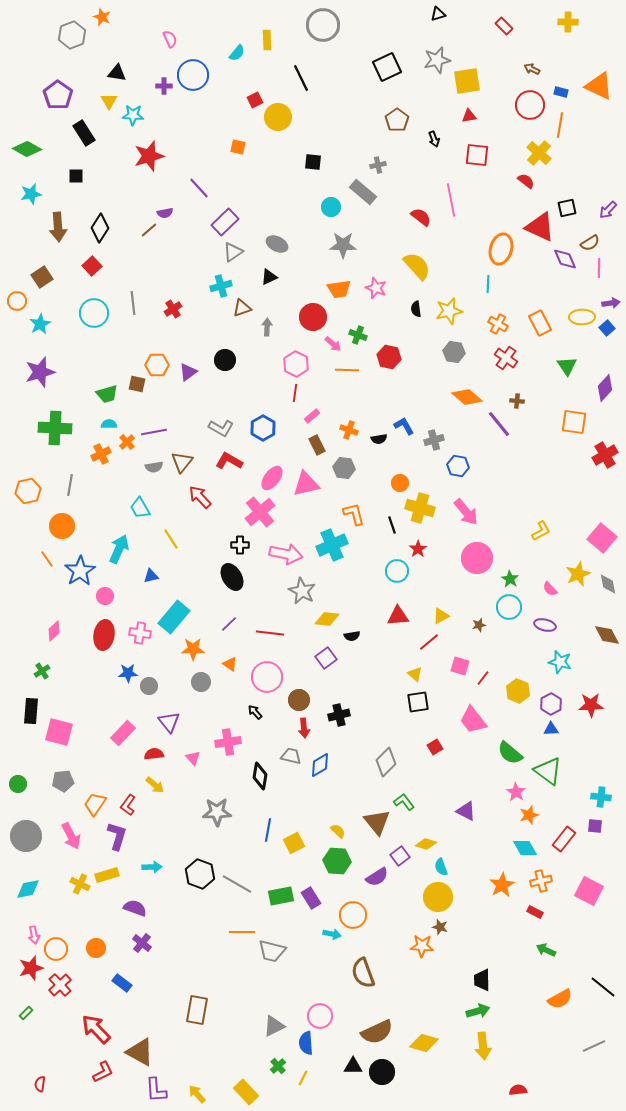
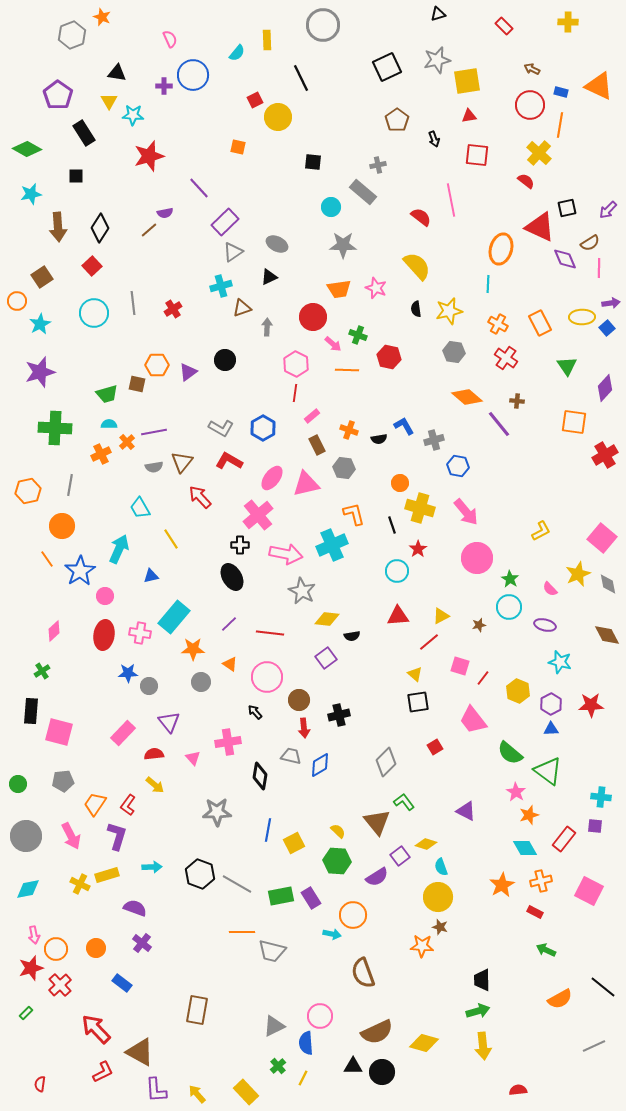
pink cross at (260, 512): moved 2 px left, 3 px down
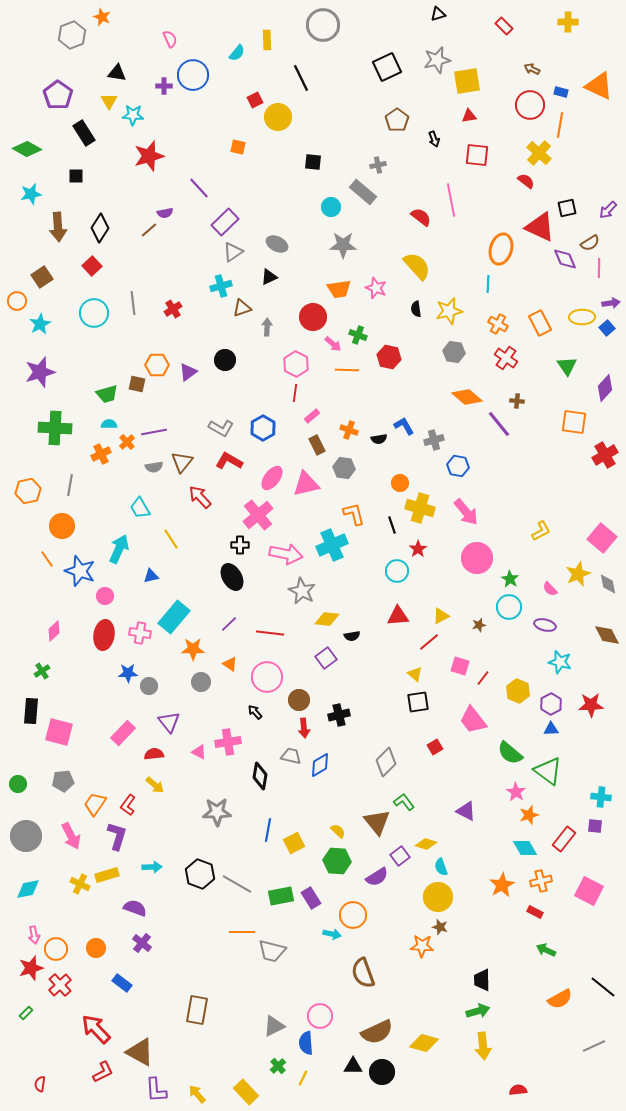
blue star at (80, 571): rotated 20 degrees counterclockwise
pink triangle at (193, 758): moved 6 px right, 6 px up; rotated 21 degrees counterclockwise
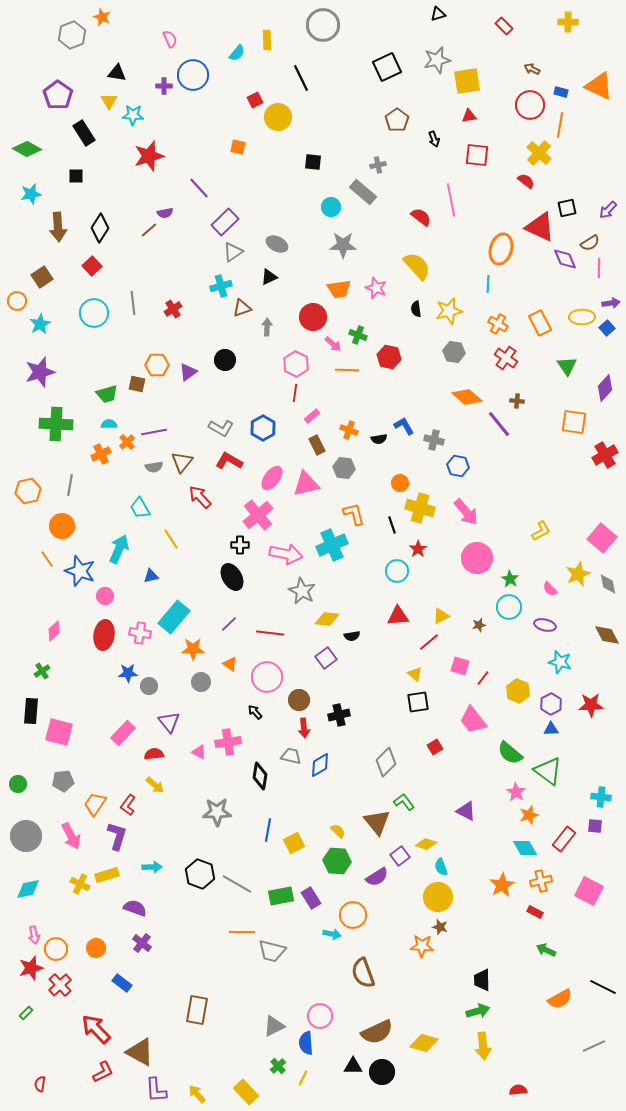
green cross at (55, 428): moved 1 px right, 4 px up
gray cross at (434, 440): rotated 30 degrees clockwise
black line at (603, 987): rotated 12 degrees counterclockwise
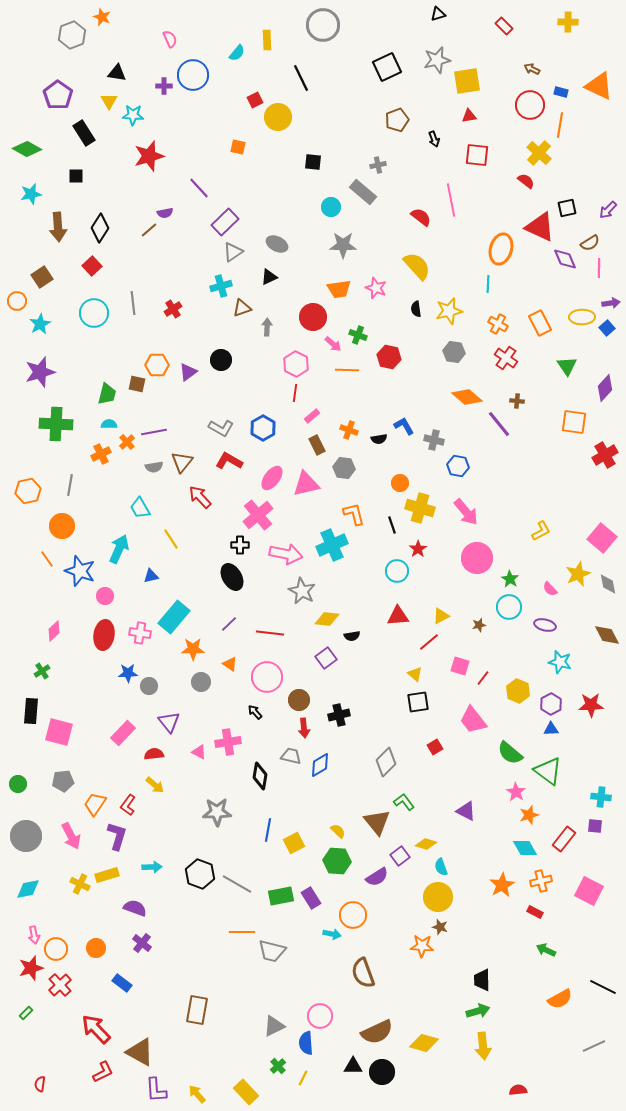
brown pentagon at (397, 120): rotated 15 degrees clockwise
black circle at (225, 360): moved 4 px left
green trapezoid at (107, 394): rotated 60 degrees counterclockwise
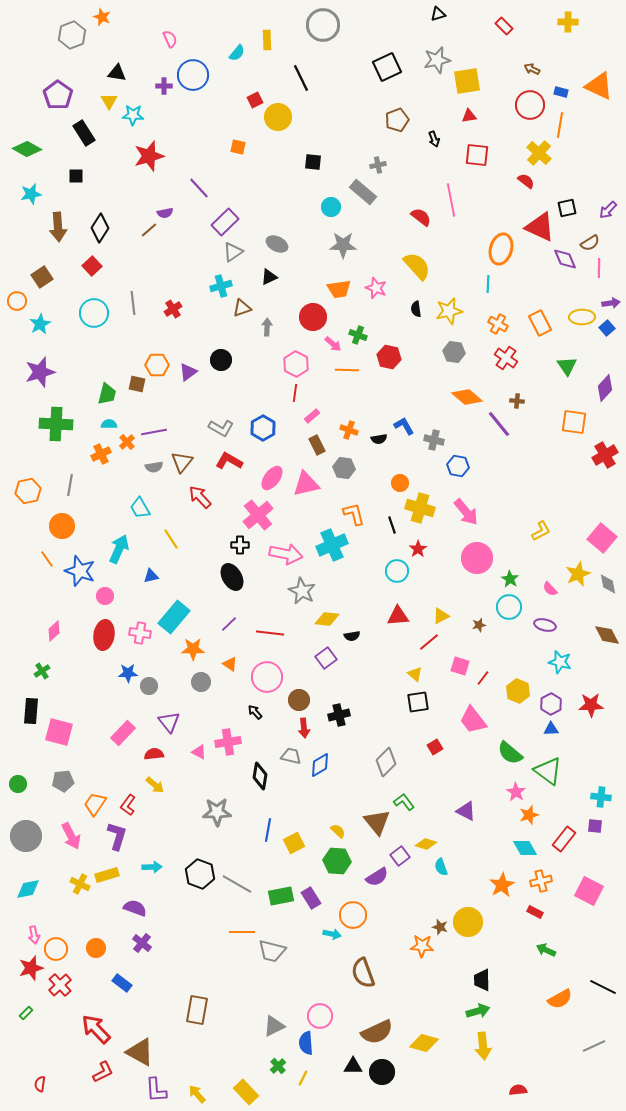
yellow circle at (438, 897): moved 30 px right, 25 px down
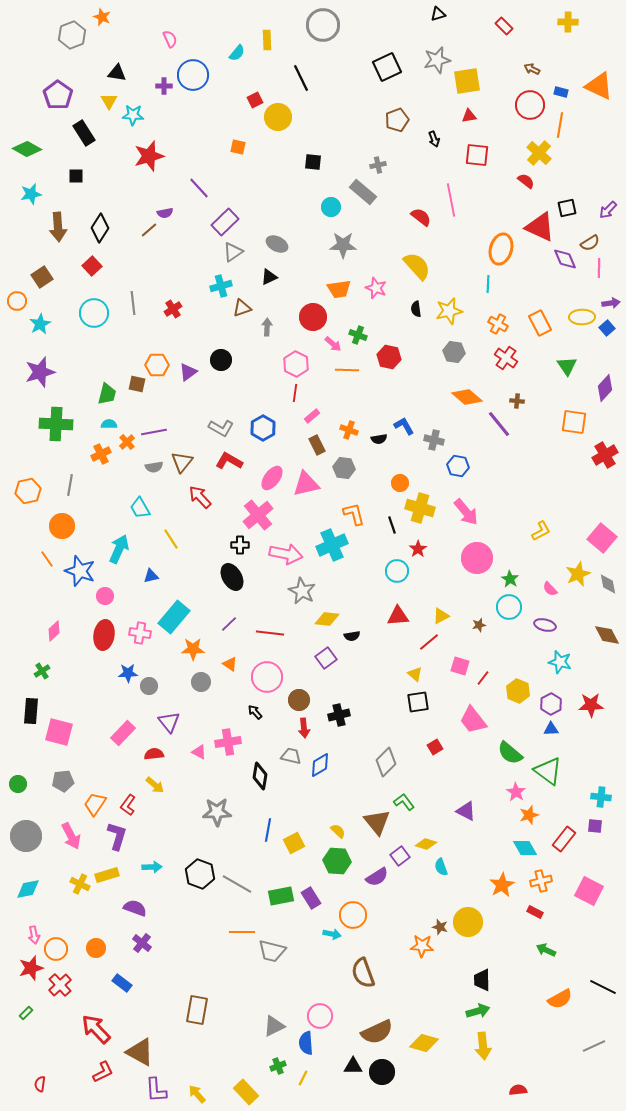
green cross at (278, 1066): rotated 21 degrees clockwise
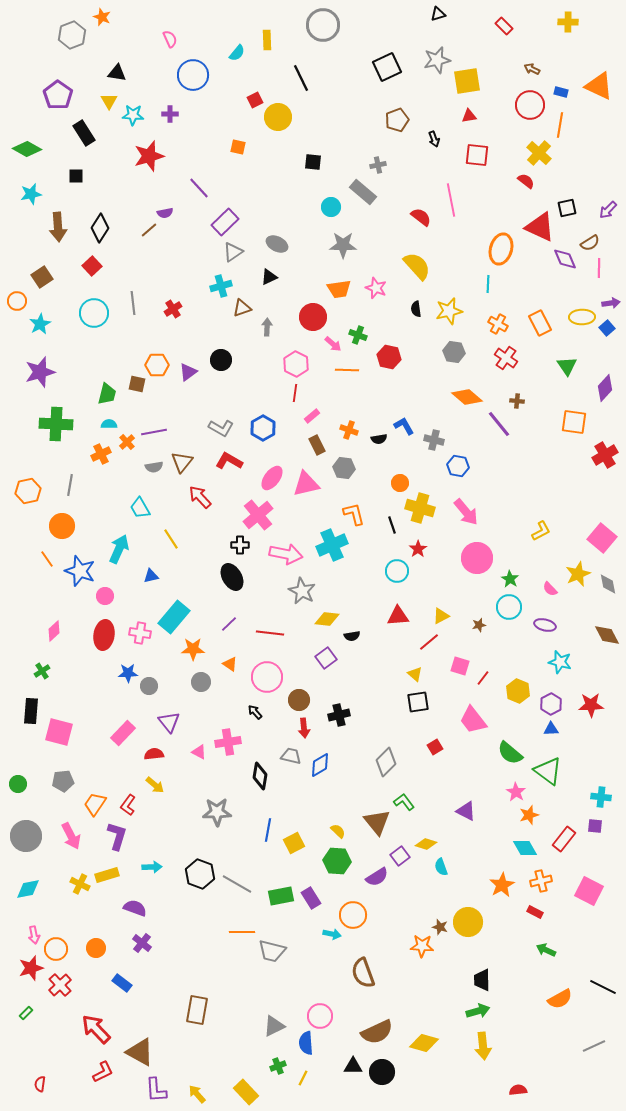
purple cross at (164, 86): moved 6 px right, 28 px down
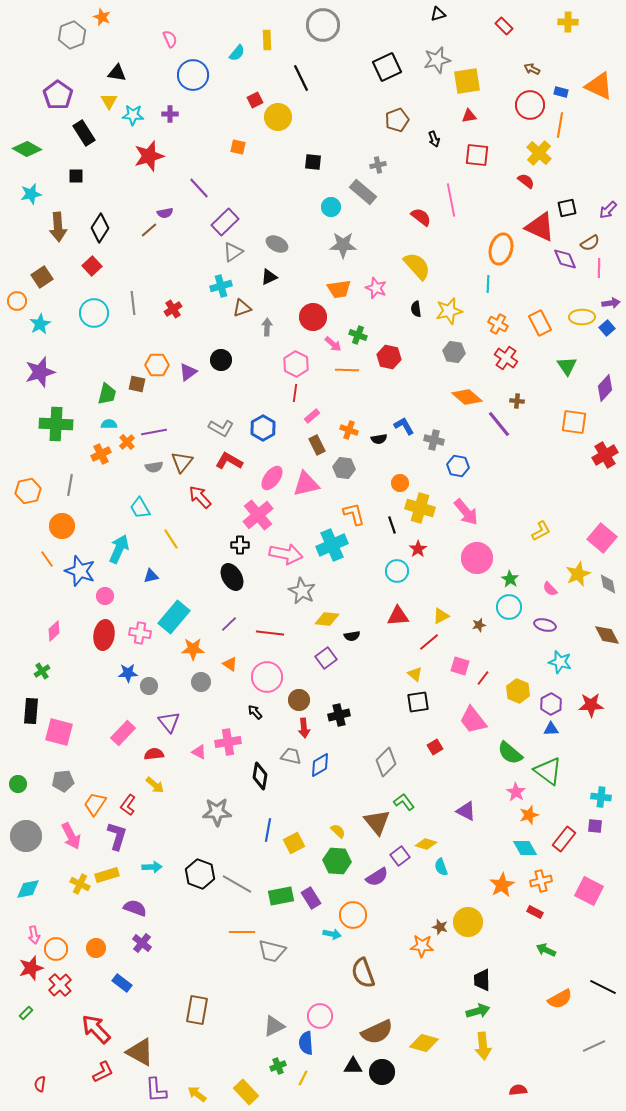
yellow arrow at (197, 1094): rotated 12 degrees counterclockwise
